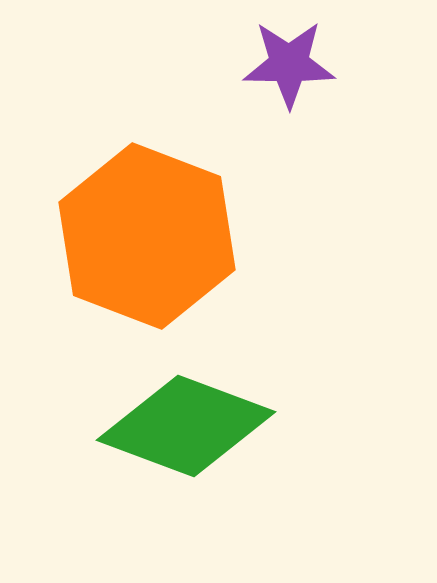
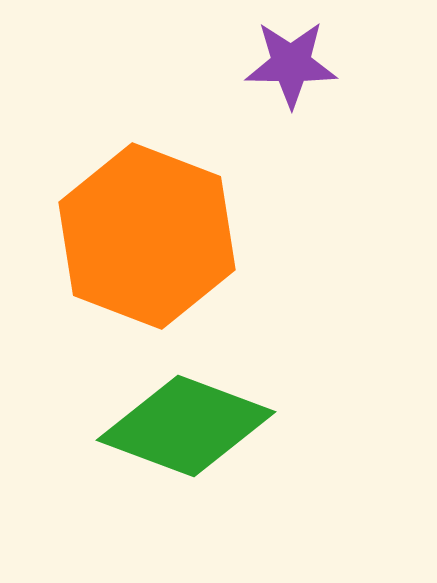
purple star: moved 2 px right
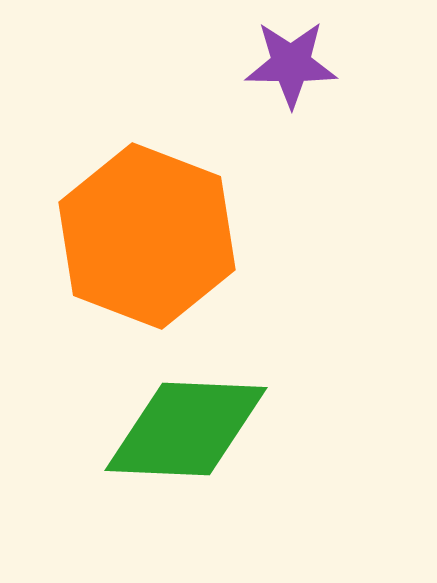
green diamond: moved 3 px down; rotated 18 degrees counterclockwise
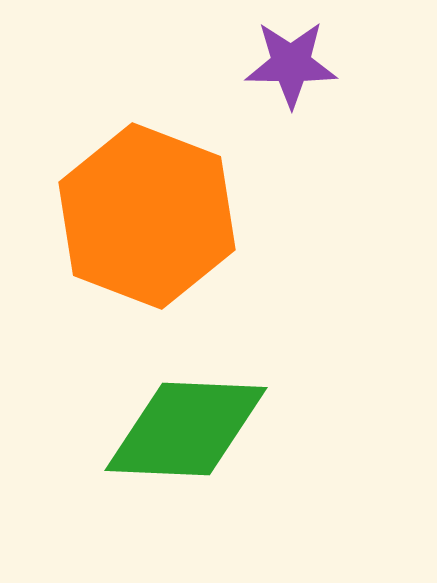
orange hexagon: moved 20 px up
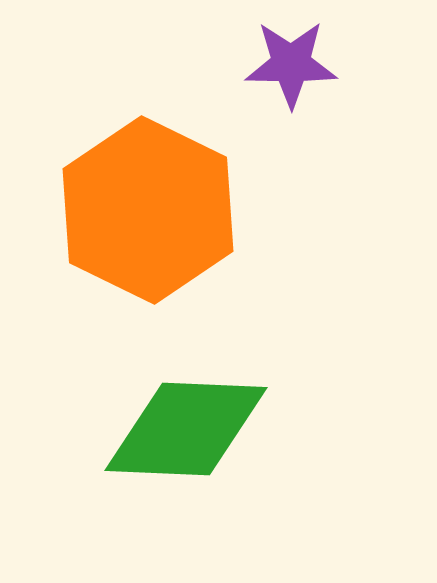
orange hexagon: moved 1 px right, 6 px up; rotated 5 degrees clockwise
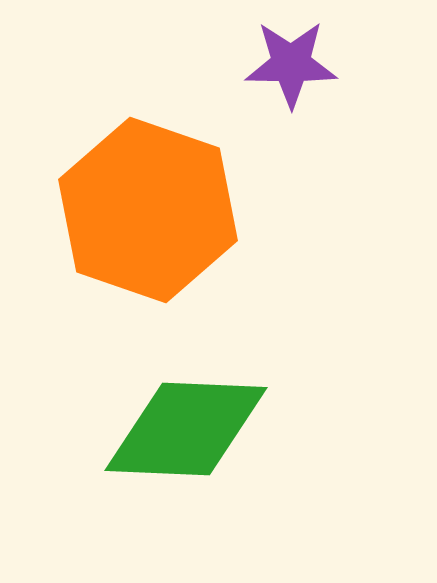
orange hexagon: rotated 7 degrees counterclockwise
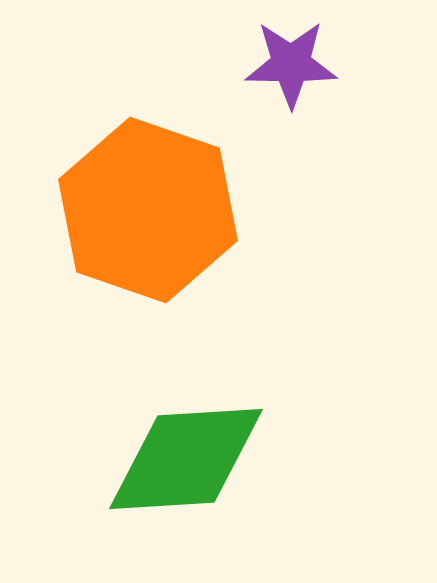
green diamond: moved 30 px down; rotated 6 degrees counterclockwise
